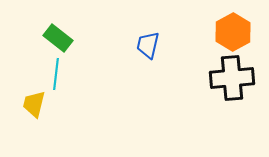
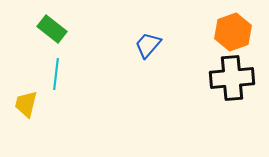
orange hexagon: rotated 9 degrees clockwise
green rectangle: moved 6 px left, 9 px up
blue trapezoid: rotated 28 degrees clockwise
yellow trapezoid: moved 8 px left
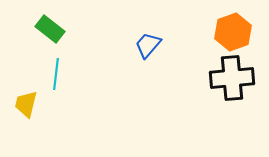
green rectangle: moved 2 px left
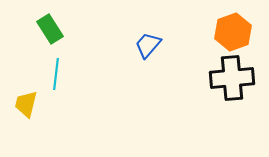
green rectangle: rotated 20 degrees clockwise
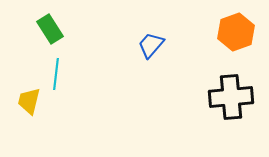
orange hexagon: moved 3 px right
blue trapezoid: moved 3 px right
black cross: moved 1 px left, 19 px down
yellow trapezoid: moved 3 px right, 3 px up
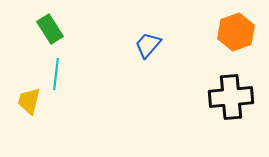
blue trapezoid: moved 3 px left
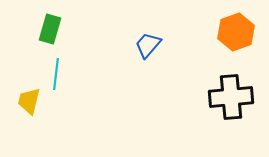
green rectangle: rotated 48 degrees clockwise
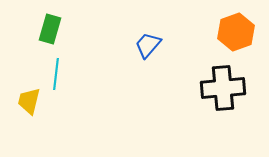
black cross: moved 8 px left, 9 px up
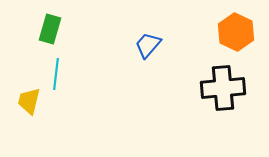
orange hexagon: rotated 15 degrees counterclockwise
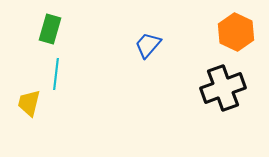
black cross: rotated 15 degrees counterclockwise
yellow trapezoid: moved 2 px down
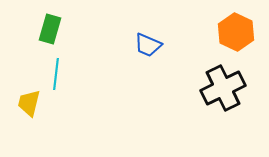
blue trapezoid: rotated 108 degrees counterclockwise
black cross: rotated 6 degrees counterclockwise
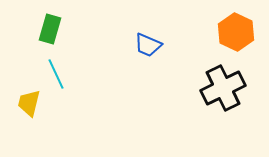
cyan line: rotated 32 degrees counterclockwise
